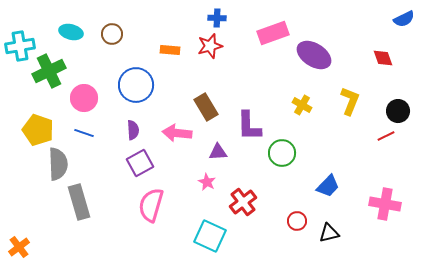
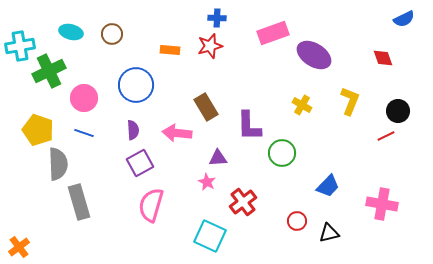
purple triangle: moved 6 px down
pink cross: moved 3 px left
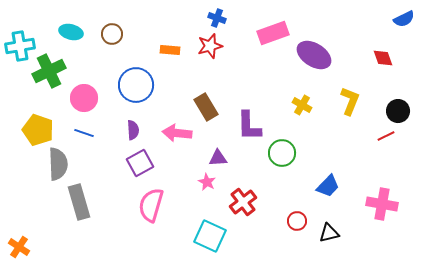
blue cross: rotated 18 degrees clockwise
orange cross: rotated 20 degrees counterclockwise
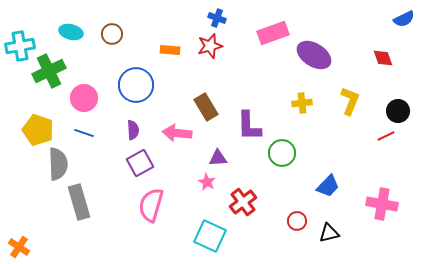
yellow cross: moved 2 px up; rotated 36 degrees counterclockwise
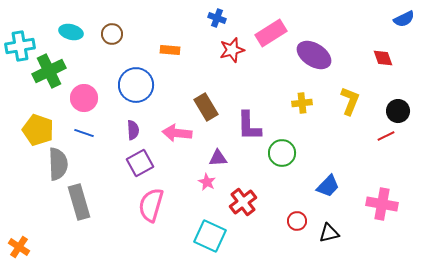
pink rectangle: moved 2 px left; rotated 12 degrees counterclockwise
red star: moved 22 px right, 4 px down
